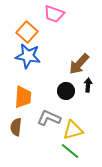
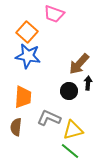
black arrow: moved 2 px up
black circle: moved 3 px right
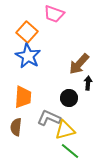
blue star: rotated 20 degrees clockwise
black circle: moved 7 px down
yellow triangle: moved 8 px left
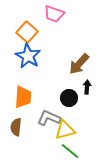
black arrow: moved 1 px left, 4 px down
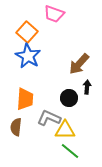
orange trapezoid: moved 2 px right, 2 px down
yellow triangle: rotated 15 degrees clockwise
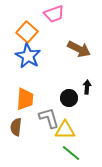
pink trapezoid: rotated 40 degrees counterclockwise
brown arrow: moved 15 px up; rotated 105 degrees counterclockwise
gray L-shape: rotated 50 degrees clockwise
green line: moved 1 px right, 2 px down
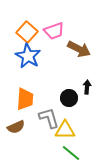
pink trapezoid: moved 17 px down
brown semicircle: rotated 120 degrees counterclockwise
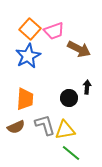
orange square: moved 3 px right, 3 px up
blue star: rotated 15 degrees clockwise
gray L-shape: moved 4 px left, 7 px down
yellow triangle: rotated 10 degrees counterclockwise
